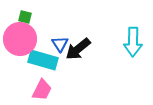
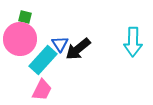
cyan rectangle: rotated 64 degrees counterclockwise
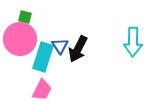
blue triangle: moved 2 px down
black arrow: rotated 24 degrees counterclockwise
cyan rectangle: moved 3 px up; rotated 24 degrees counterclockwise
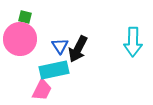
cyan rectangle: moved 11 px right, 13 px down; rotated 60 degrees clockwise
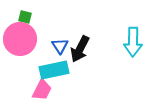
black arrow: moved 2 px right
